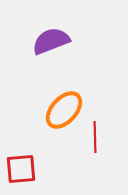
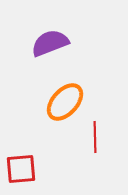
purple semicircle: moved 1 px left, 2 px down
orange ellipse: moved 1 px right, 8 px up
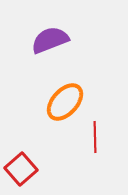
purple semicircle: moved 3 px up
red square: rotated 36 degrees counterclockwise
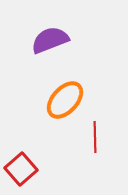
orange ellipse: moved 2 px up
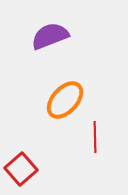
purple semicircle: moved 4 px up
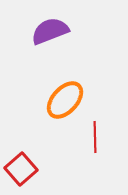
purple semicircle: moved 5 px up
